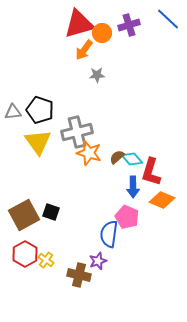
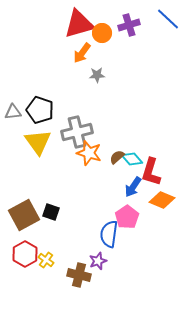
orange arrow: moved 2 px left, 3 px down
blue arrow: rotated 35 degrees clockwise
pink pentagon: rotated 15 degrees clockwise
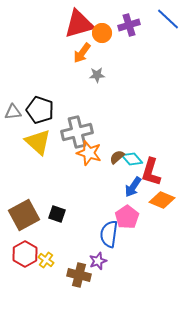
yellow triangle: rotated 12 degrees counterclockwise
black square: moved 6 px right, 2 px down
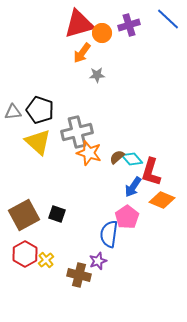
yellow cross: rotated 14 degrees clockwise
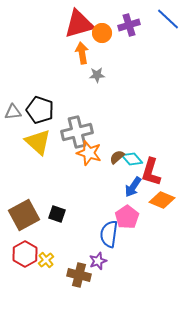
orange arrow: rotated 135 degrees clockwise
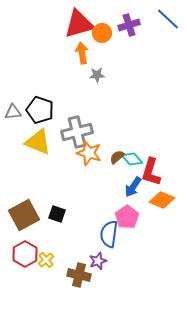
yellow triangle: rotated 20 degrees counterclockwise
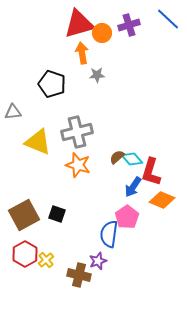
black pentagon: moved 12 px right, 26 px up
orange star: moved 11 px left, 12 px down
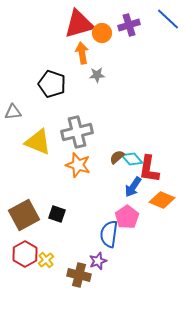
red L-shape: moved 2 px left, 3 px up; rotated 8 degrees counterclockwise
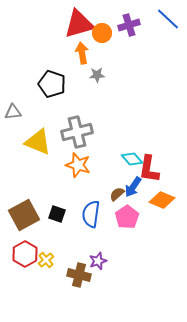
brown semicircle: moved 37 px down
blue semicircle: moved 18 px left, 20 px up
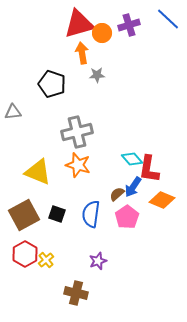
yellow triangle: moved 30 px down
brown cross: moved 3 px left, 18 px down
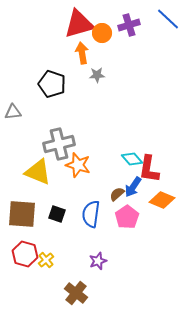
gray cross: moved 18 px left, 12 px down
brown square: moved 2 px left, 1 px up; rotated 32 degrees clockwise
red hexagon: rotated 15 degrees counterclockwise
brown cross: rotated 25 degrees clockwise
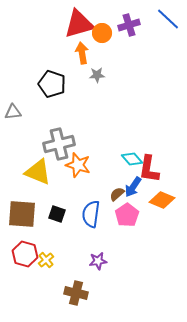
pink pentagon: moved 2 px up
purple star: rotated 12 degrees clockwise
brown cross: rotated 25 degrees counterclockwise
